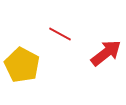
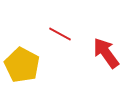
red arrow: rotated 88 degrees counterclockwise
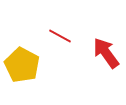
red line: moved 2 px down
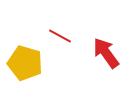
yellow pentagon: moved 3 px right, 2 px up; rotated 12 degrees counterclockwise
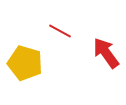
red line: moved 5 px up
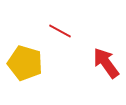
red arrow: moved 10 px down
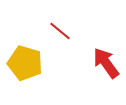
red line: rotated 10 degrees clockwise
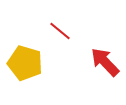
red arrow: moved 1 px left, 1 px up; rotated 8 degrees counterclockwise
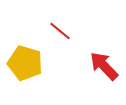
red arrow: moved 1 px left, 4 px down
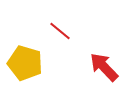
red arrow: moved 1 px down
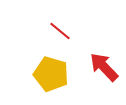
yellow pentagon: moved 26 px right, 11 px down
